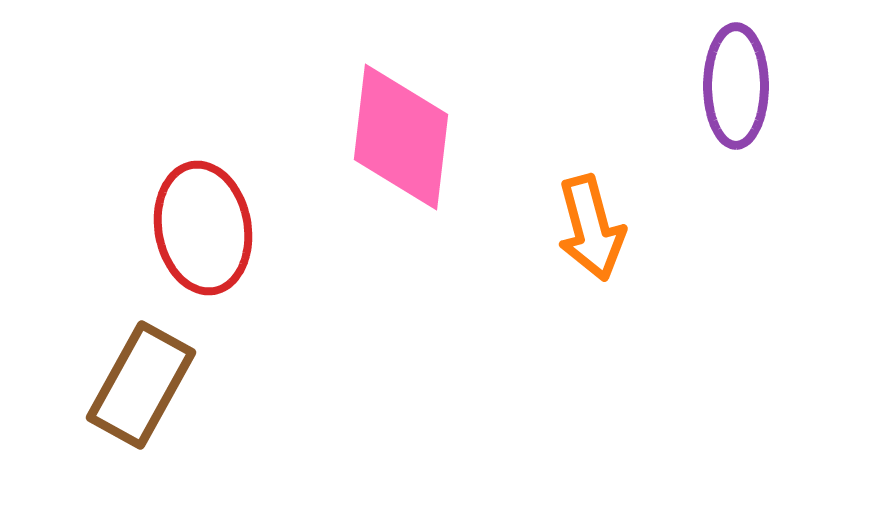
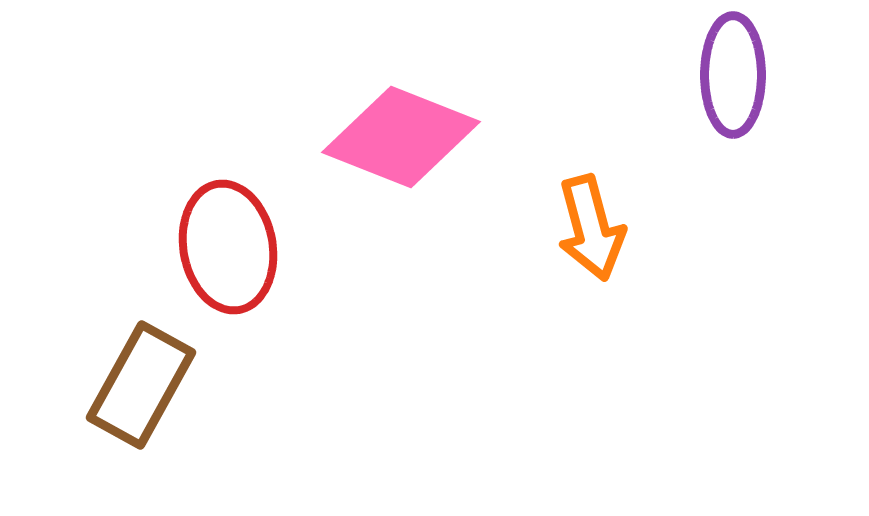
purple ellipse: moved 3 px left, 11 px up
pink diamond: rotated 75 degrees counterclockwise
red ellipse: moved 25 px right, 19 px down
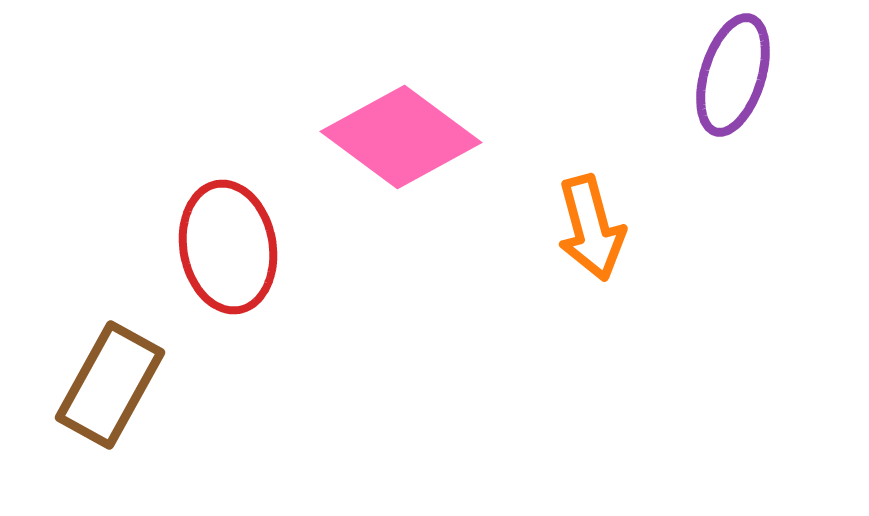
purple ellipse: rotated 17 degrees clockwise
pink diamond: rotated 15 degrees clockwise
brown rectangle: moved 31 px left
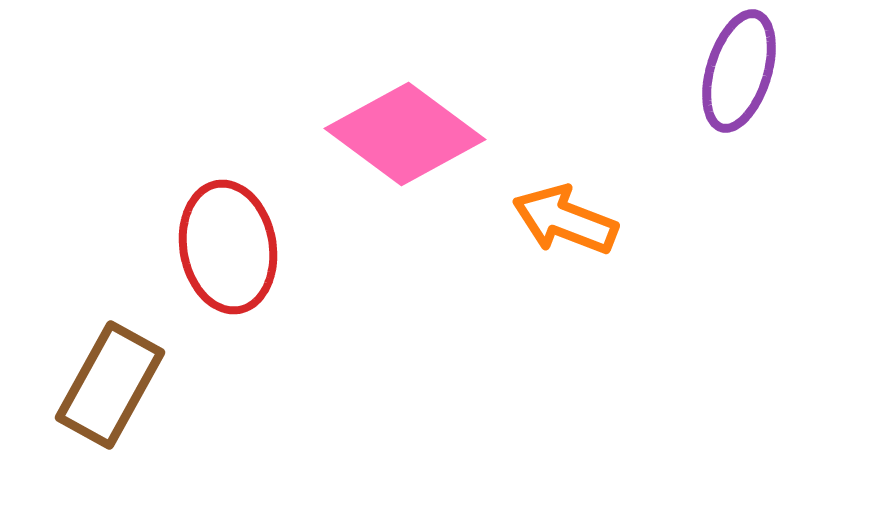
purple ellipse: moved 6 px right, 4 px up
pink diamond: moved 4 px right, 3 px up
orange arrow: moved 26 px left, 8 px up; rotated 126 degrees clockwise
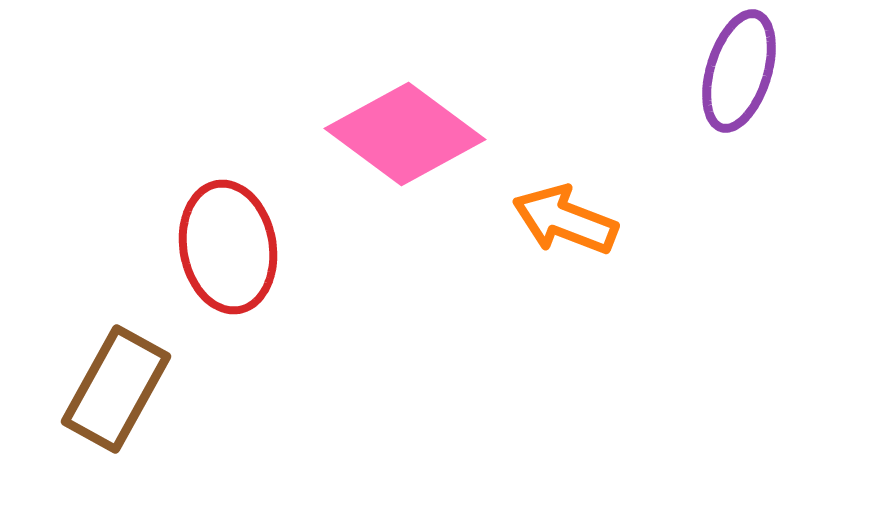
brown rectangle: moved 6 px right, 4 px down
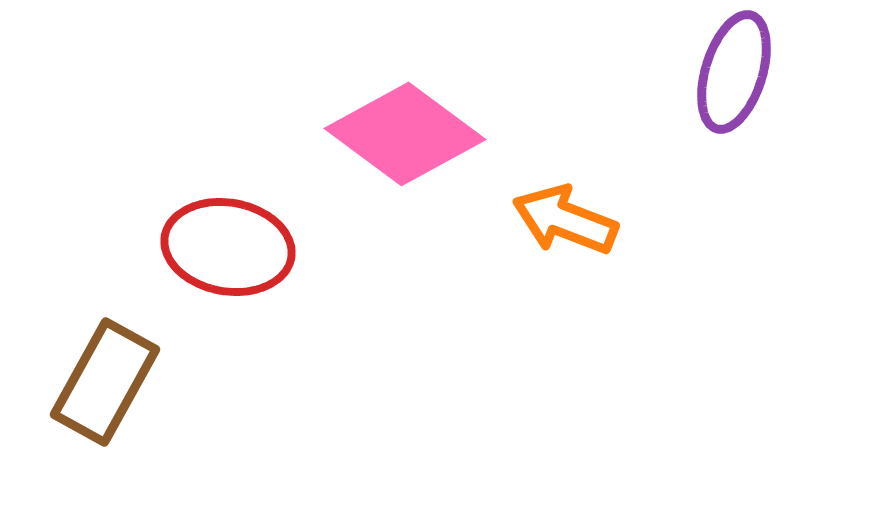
purple ellipse: moved 5 px left, 1 px down
red ellipse: rotated 70 degrees counterclockwise
brown rectangle: moved 11 px left, 7 px up
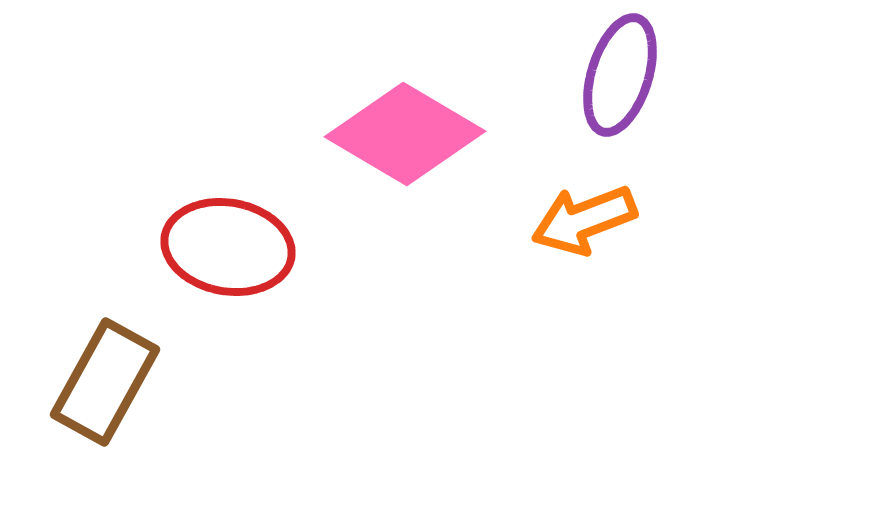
purple ellipse: moved 114 px left, 3 px down
pink diamond: rotated 6 degrees counterclockwise
orange arrow: moved 19 px right; rotated 42 degrees counterclockwise
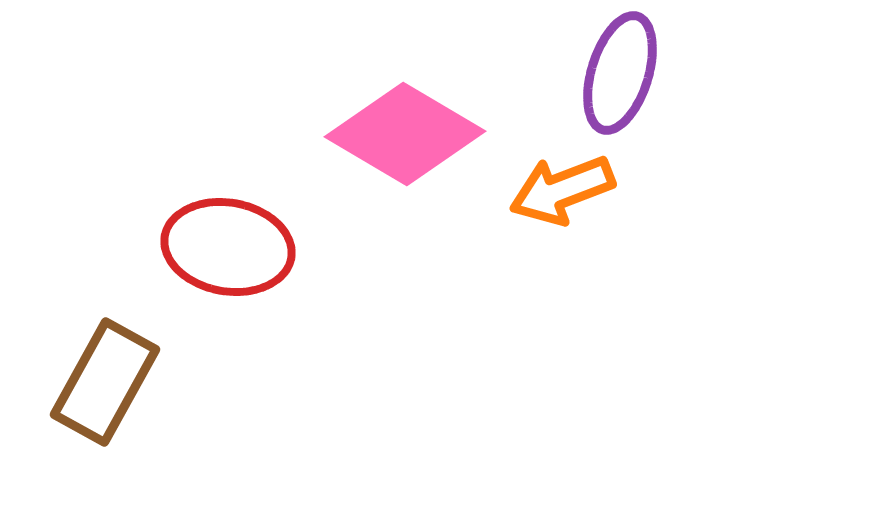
purple ellipse: moved 2 px up
orange arrow: moved 22 px left, 30 px up
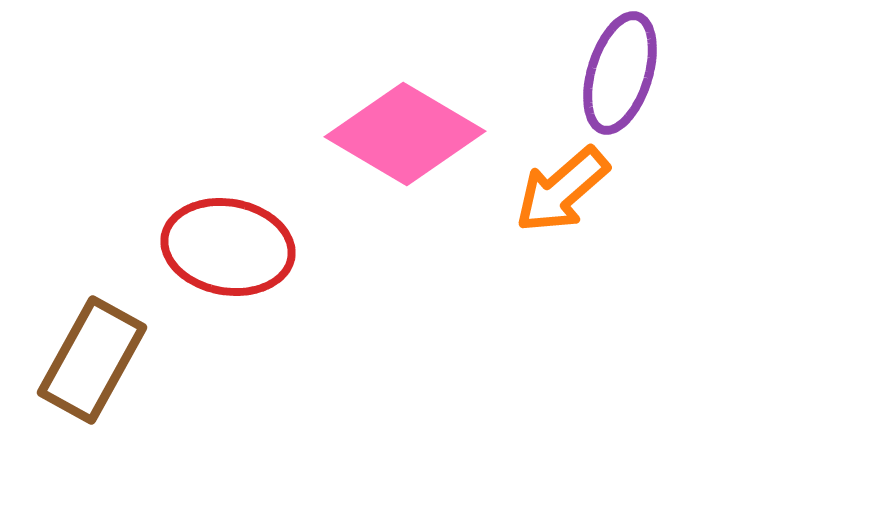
orange arrow: rotated 20 degrees counterclockwise
brown rectangle: moved 13 px left, 22 px up
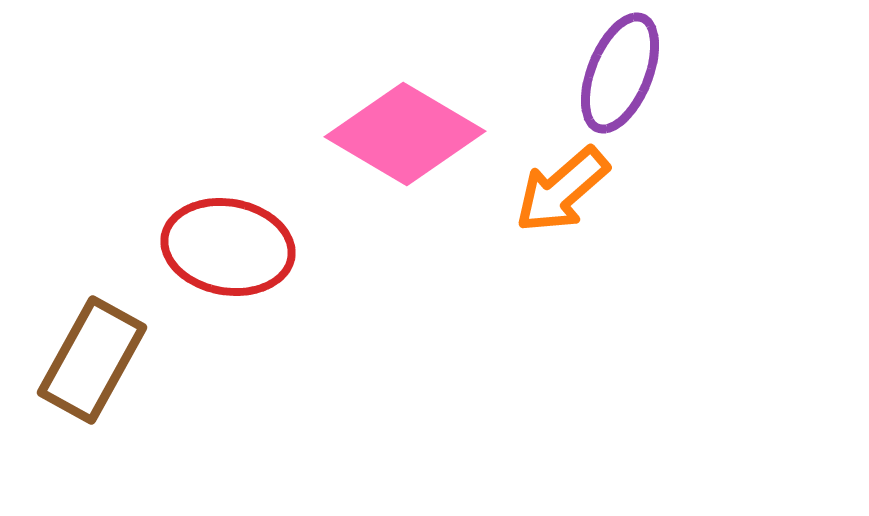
purple ellipse: rotated 5 degrees clockwise
